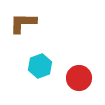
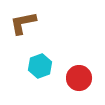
brown L-shape: rotated 12 degrees counterclockwise
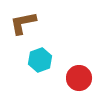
cyan hexagon: moved 6 px up
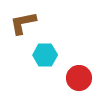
cyan hexagon: moved 5 px right, 5 px up; rotated 20 degrees clockwise
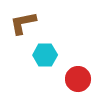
red circle: moved 1 px left, 1 px down
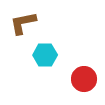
red circle: moved 6 px right
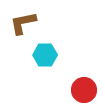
red circle: moved 11 px down
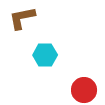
brown L-shape: moved 1 px left, 5 px up
